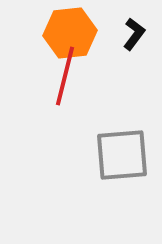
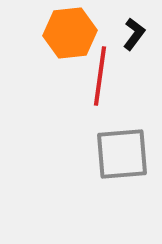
red line: moved 35 px right; rotated 6 degrees counterclockwise
gray square: moved 1 px up
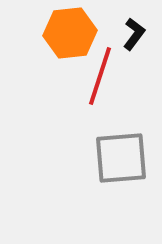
red line: rotated 10 degrees clockwise
gray square: moved 1 px left, 4 px down
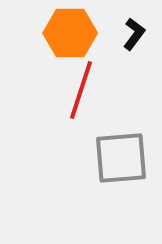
orange hexagon: rotated 6 degrees clockwise
red line: moved 19 px left, 14 px down
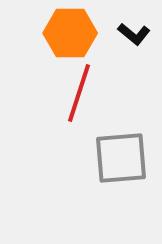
black L-shape: rotated 92 degrees clockwise
red line: moved 2 px left, 3 px down
